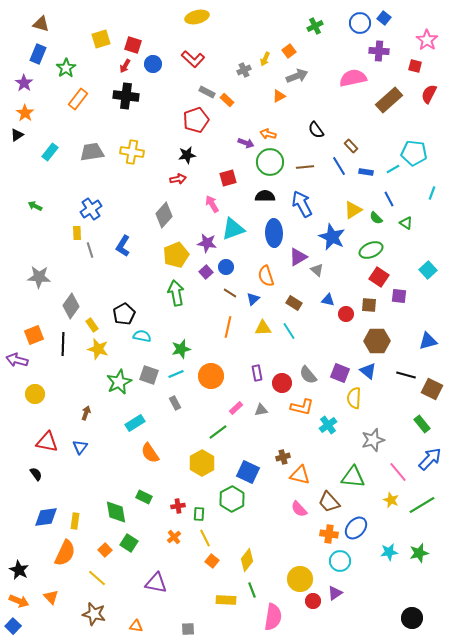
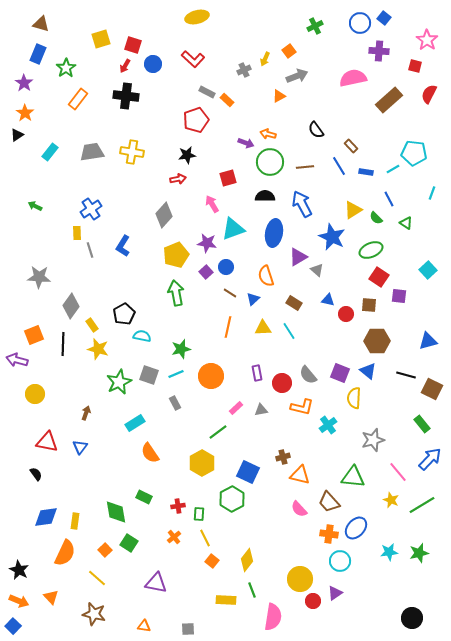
blue ellipse at (274, 233): rotated 12 degrees clockwise
orange triangle at (136, 626): moved 8 px right
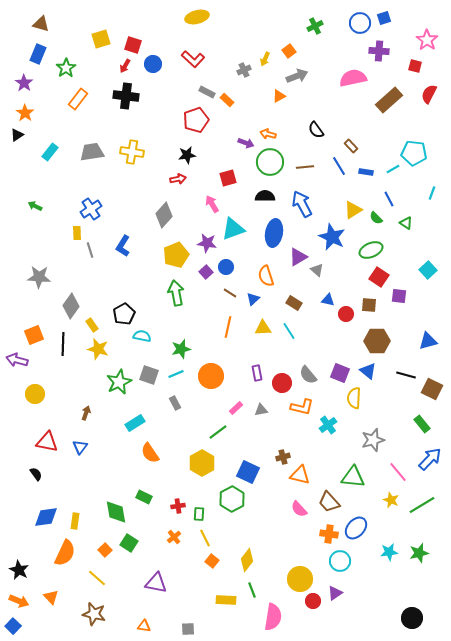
blue square at (384, 18): rotated 32 degrees clockwise
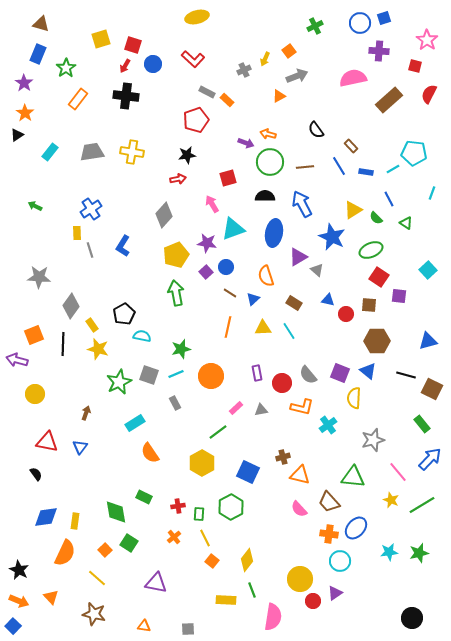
green hexagon at (232, 499): moved 1 px left, 8 px down
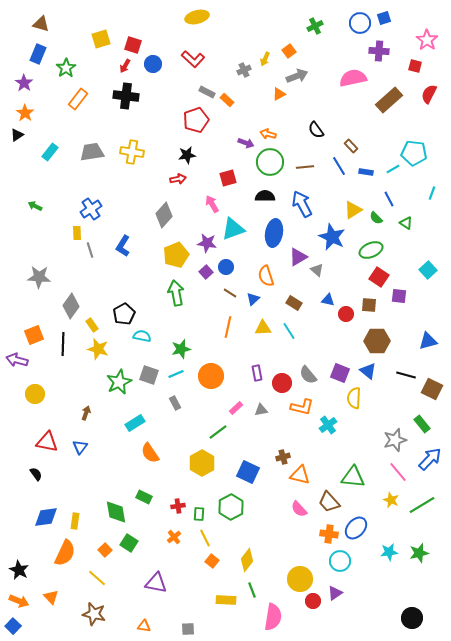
orange triangle at (279, 96): moved 2 px up
gray star at (373, 440): moved 22 px right
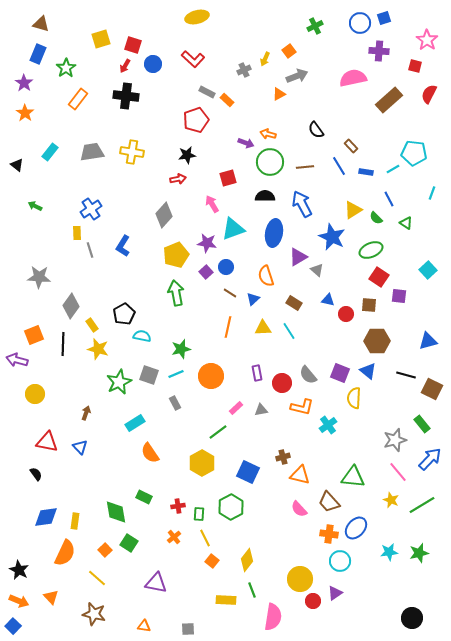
black triangle at (17, 135): moved 30 px down; rotated 48 degrees counterclockwise
blue triangle at (80, 447): rotated 21 degrees counterclockwise
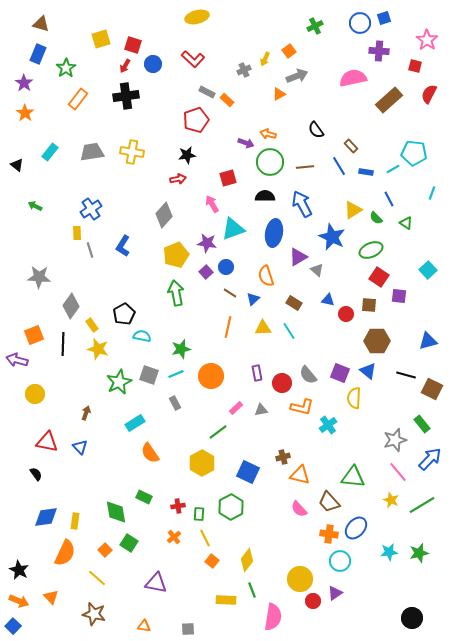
black cross at (126, 96): rotated 15 degrees counterclockwise
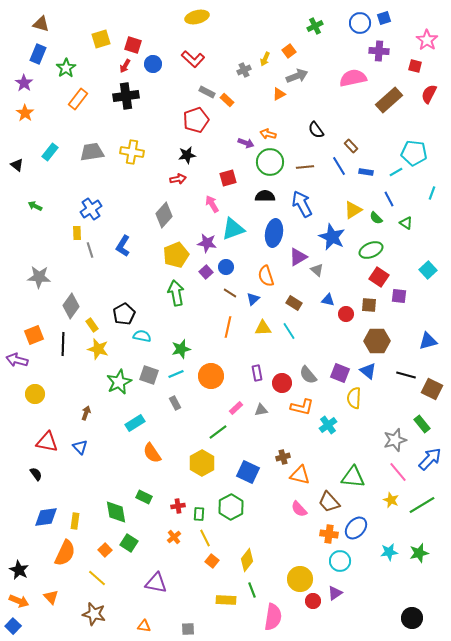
cyan line at (393, 169): moved 3 px right, 3 px down
orange semicircle at (150, 453): moved 2 px right
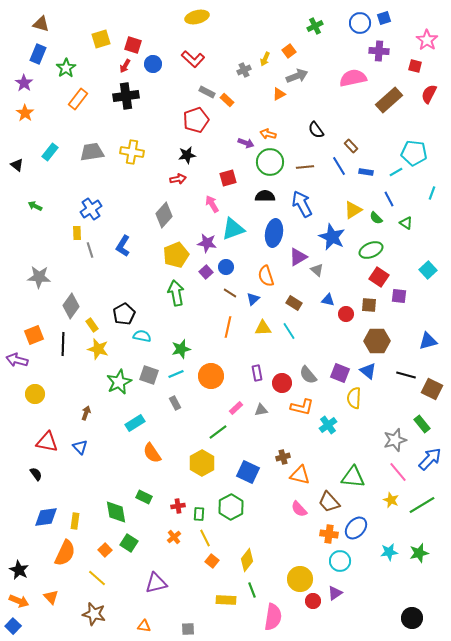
purple triangle at (156, 583): rotated 25 degrees counterclockwise
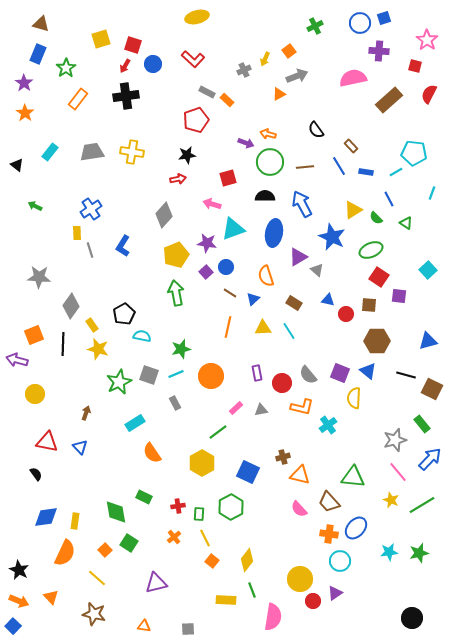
pink arrow at (212, 204): rotated 42 degrees counterclockwise
